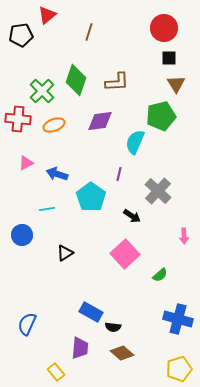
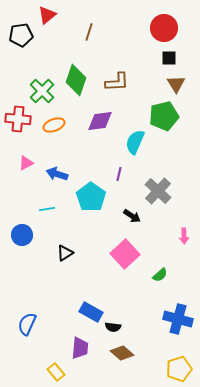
green pentagon: moved 3 px right
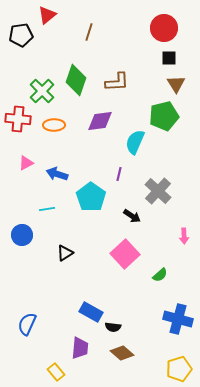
orange ellipse: rotated 20 degrees clockwise
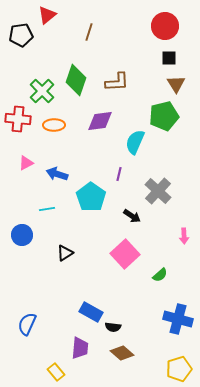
red circle: moved 1 px right, 2 px up
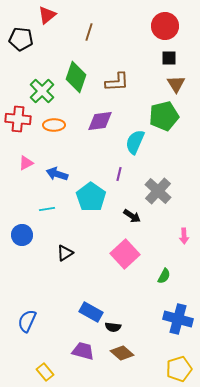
black pentagon: moved 4 px down; rotated 15 degrees clockwise
green diamond: moved 3 px up
green semicircle: moved 4 px right, 1 px down; rotated 21 degrees counterclockwise
blue semicircle: moved 3 px up
purple trapezoid: moved 3 px right, 3 px down; rotated 80 degrees counterclockwise
yellow rectangle: moved 11 px left
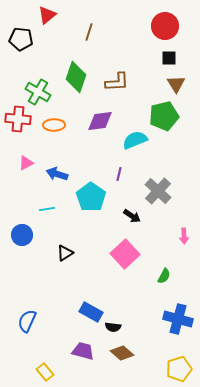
green cross: moved 4 px left, 1 px down; rotated 15 degrees counterclockwise
cyan semicircle: moved 2 px up; rotated 45 degrees clockwise
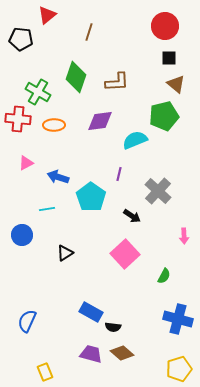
brown triangle: rotated 18 degrees counterclockwise
blue arrow: moved 1 px right, 3 px down
purple trapezoid: moved 8 px right, 3 px down
yellow rectangle: rotated 18 degrees clockwise
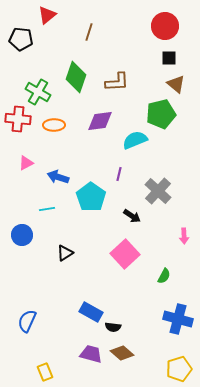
green pentagon: moved 3 px left, 2 px up
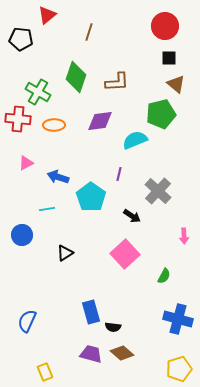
blue rectangle: rotated 45 degrees clockwise
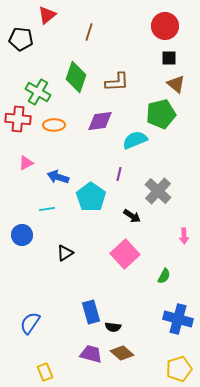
blue semicircle: moved 3 px right, 2 px down; rotated 10 degrees clockwise
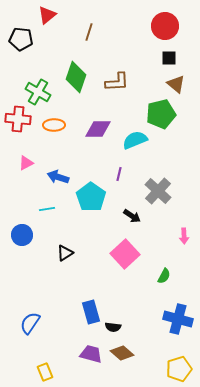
purple diamond: moved 2 px left, 8 px down; rotated 8 degrees clockwise
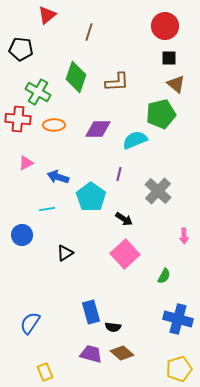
black pentagon: moved 10 px down
black arrow: moved 8 px left, 3 px down
